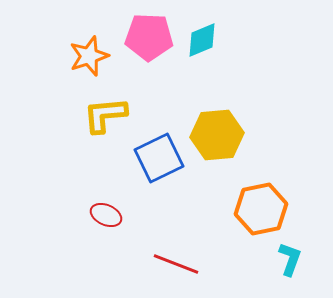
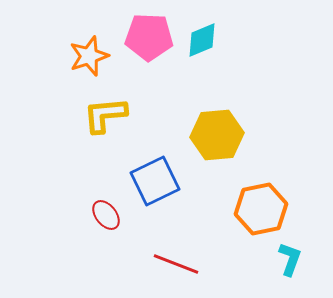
blue square: moved 4 px left, 23 px down
red ellipse: rotated 28 degrees clockwise
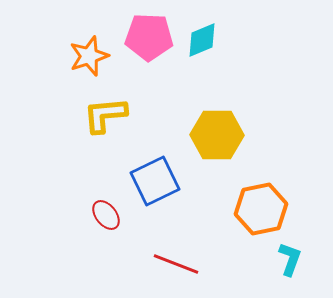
yellow hexagon: rotated 6 degrees clockwise
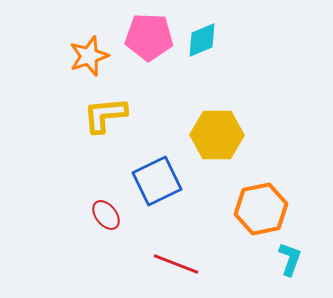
blue square: moved 2 px right
